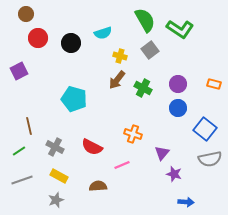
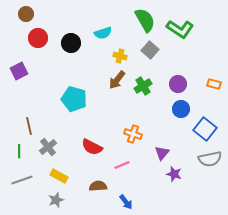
gray square: rotated 12 degrees counterclockwise
green cross: moved 2 px up; rotated 30 degrees clockwise
blue circle: moved 3 px right, 1 px down
gray cross: moved 7 px left; rotated 24 degrees clockwise
green line: rotated 56 degrees counterclockwise
blue arrow: moved 60 px left; rotated 49 degrees clockwise
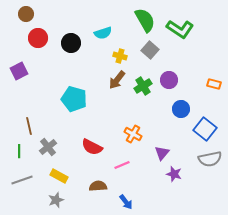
purple circle: moved 9 px left, 4 px up
orange cross: rotated 12 degrees clockwise
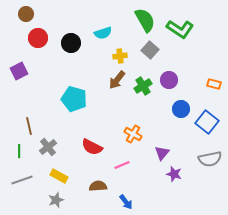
yellow cross: rotated 24 degrees counterclockwise
blue square: moved 2 px right, 7 px up
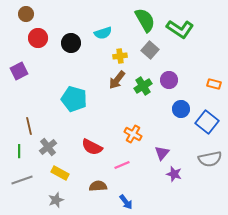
yellow rectangle: moved 1 px right, 3 px up
